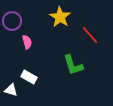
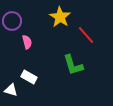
red line: moved 4 px left
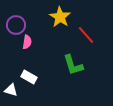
purple circle: moved 4 px right, 4 px down
pink semicircle: rotated 24 degrees clockwise
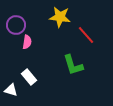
yellow star: rotated 25 degrees counterclockwise
white rectangle: rotated 21 degrees clockwise
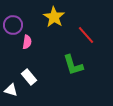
yellow star: moved 6 px left; rotated 25 degrees clockwise
purple circle: moved 3 px left
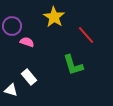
purple circle: moved 1 px left, 1 px down
pink semicircle: rotated 80 degrees counterclockwise
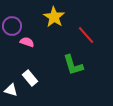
white rectangle: moved 1 px right, 1 px down
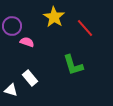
red line: moved 1 px left, 7 px up
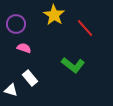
yellow star: moved 2 px up
purple circle: moved 4 px right, 2 px up
pink semicircle: moved 3 px left, 6 px down
green L-shape: rotated 35 degrees counterclockwise
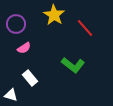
pink semicircle: rotated 128 degrees clockwise
white triangle: moved 5 px down
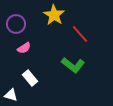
red line: moved 5 px left, 6 px down
